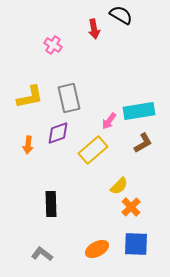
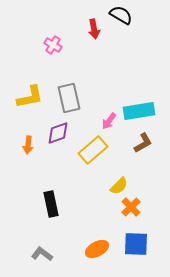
black rectangle: rotated 10 degrees counterclockwise
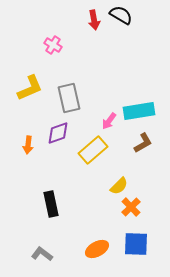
red arrow: moved 9 px up
yellow L-shape: moved 9 px up; rotated 12 degrees counterclockwise
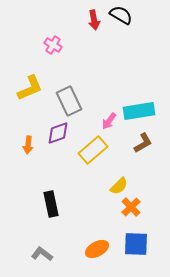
gray rectangle: moved 3 px down; rotated 12 degrees counterclockwise
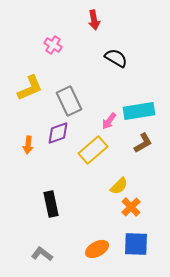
black semicircle: moved 5 px left, 43 px down
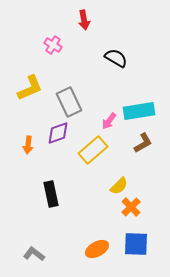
red arrow: moved 10 px left
gray rectangle: moved 1 px down
black rectangle: moved 10 px up
gray L-shape: moved 8 px left
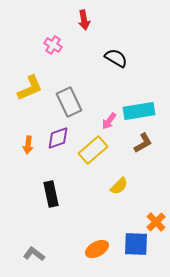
purple diamond: moved 5 px down
orange cross: moved 25 px right, 15 px down
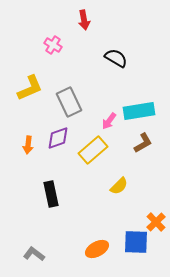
blue square: moved 2 px up
